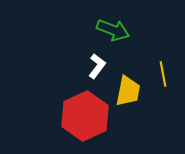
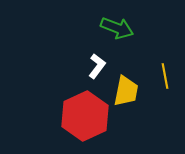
green arrow: moved 4 px right, 2 px up
yellow line: moved 2 px right, 2 px down
yellow trapezoid: moved 2 px left
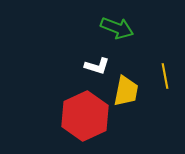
white L-shape: rotated 70 degrees clockwise
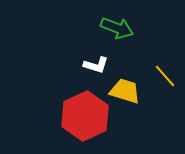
white L-shape: moved 1 px left, 1 px up
yellow line: rotated 30 degrees counterclockwise
yellow trapezoid: moved 1 px left; rotated 84 degrees counterclockwise
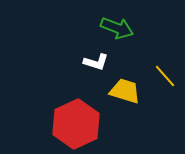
white L-shape: moved 3 px up
red hexagon: moved 9 px left, 8 px down
